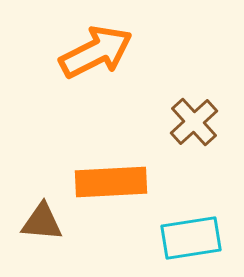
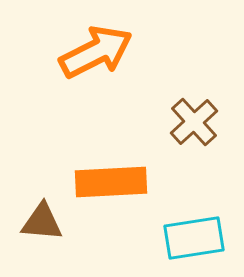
cyan rectangle: moved 3 px right
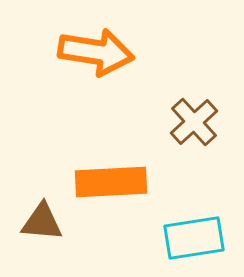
orange arrow: rotated 36 degrees clockwise
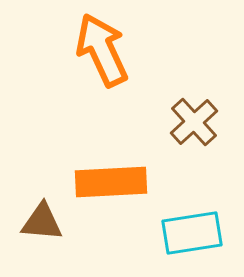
orange arrow: moved 6 px right, 2 px up; rotated 124 degrees counterclockwise
cyan rectangle: moved 2 px left, 5 px up
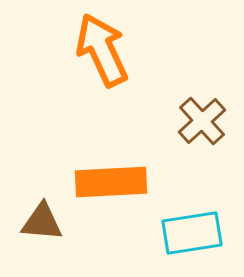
brown cross: moved 8 px right, 1 px up
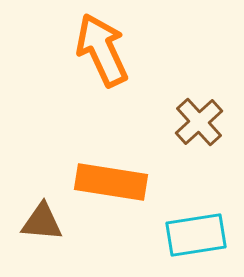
brown cross: moved 3 px left, 1 px down
orange rectangle: rotated 12 degrees clockwise
cyan rectangle: moved 4 px right, 2 px down
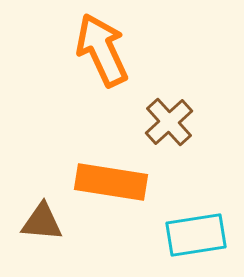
brown cross: moved 30 px left
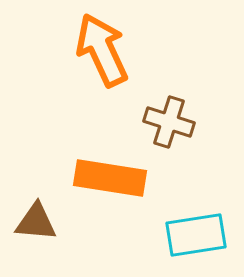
brown cross: rotated 30 degrees counterclockwise
orange rectangle: moved 1 px left, 4 px up
brown triangle: moved 6 px left
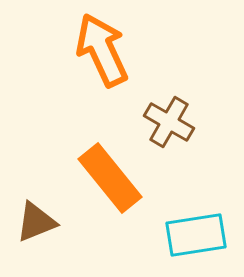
brown cross: rotated 12 degrees clockwise
orange rectangle: rotated 42 degrees clockwise
brown triangle: rotated 27 degrees counterclockwise
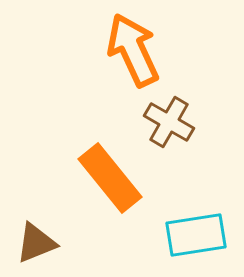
orange arrow: moved 31 px right
brown triangle: moved 21 px down
